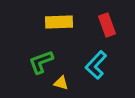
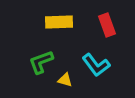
cyan L-shape: rotated 80 degrees counterclockwise
yellow triangle: moved 4 px right, 3 px up
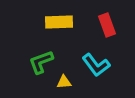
yellow triangle: moved 1 px left, 2 px down; rotated 21 degrees counterclockwise
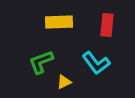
red rectangle: rotated 25 degrees clockwise
cyan L-shape: moved 2 px up
yellow triangle: rotated 21 degrees counterclockwise
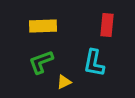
yellow rectangle: moved 16 px left, 4 px down
cyan L-shape: moved 2 px left; rotated 48 degrees clockwise
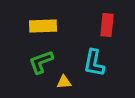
yellow triangle: rotated 21 degrees clockwise
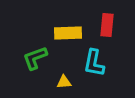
yellow rectangle: moved 25 px right, 7 px down
green L-shape: moved 6 px left, 4 px up
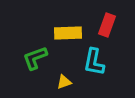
red rectangle: rotated 15 degrees clockwise
cyan L-shape: moved 1 px up
yellow triangle: rotated 14 degrees counterclockwise
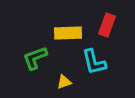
cyan L-shape: rotated 24 degrees counterclockwise
